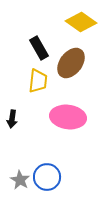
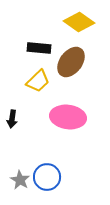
yellow diamond: moved 2 px left
black rectangle: rotated 55 degrees counterclockwise
brown ellipse: moved 1 px up
yellow trapezoid: rotated 40 degrees clockwise
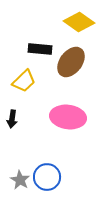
black rectangle: moved 1 px right, 1 px down
yellow trapezoid: moved 14 px left
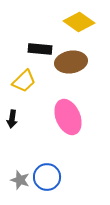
brown ellipse: rotated 44 degrees clockwise
pink ellipse: rotated 60 degrees clockwise
gray star: rotated 12 degrees counterclockwise
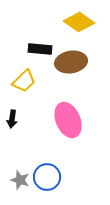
pink ellipse: moved 3 px down
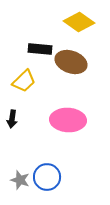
brown ellipse: rotated 28 degrees clockwise
pink ellipse: rotated 64 degrees counterclockwise
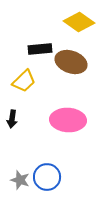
black rectangle: rotated 10 degrees counterclockwise
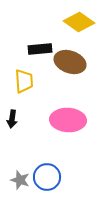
brown ellipse: moved 1 px left
yellow trapezoid: rotated 50 degrees counterclockwise
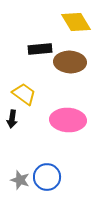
yellow diamond: moved 3 px left; rotated 24 degrees clockwise
brown ellipse: rotated 16 degrees counterclockwise
yellow trapezoid: moved 13 px down; rotated 50 degrees counterclockwise
